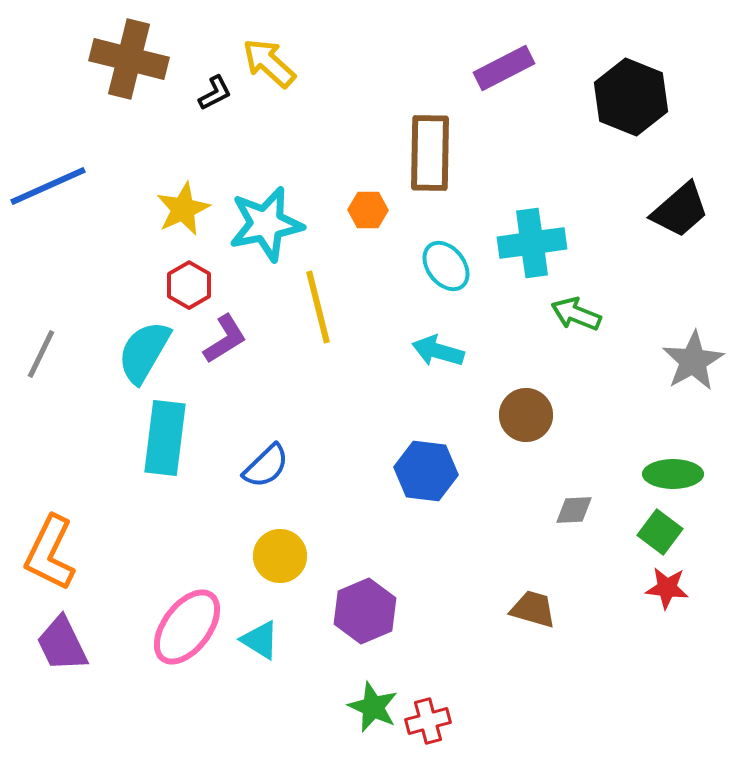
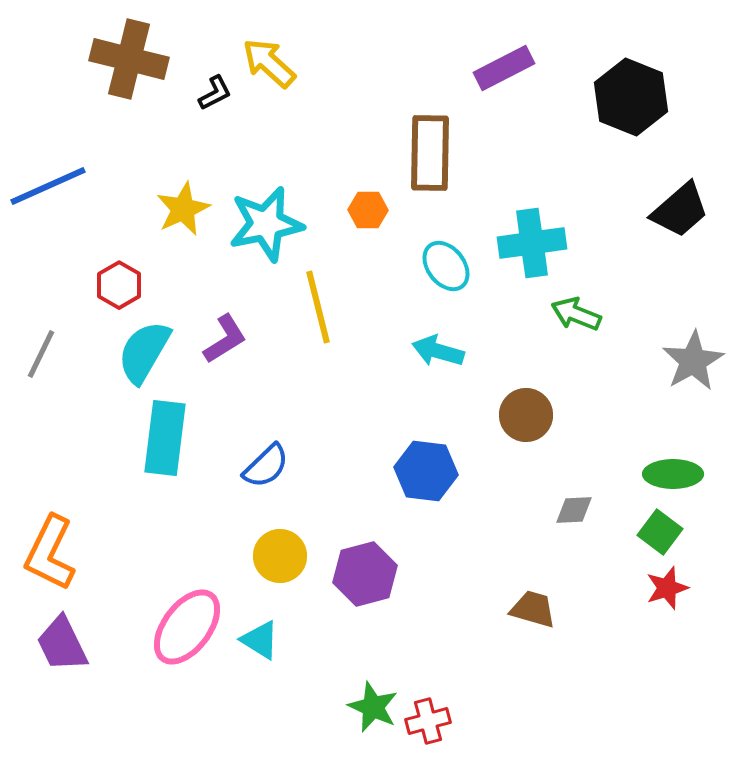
red hexagon: moved 70 px left
red star: rotated 24 degrees counterclockwise
purple hexagon: moved 37 px up; rotated 8 degrees clockwise
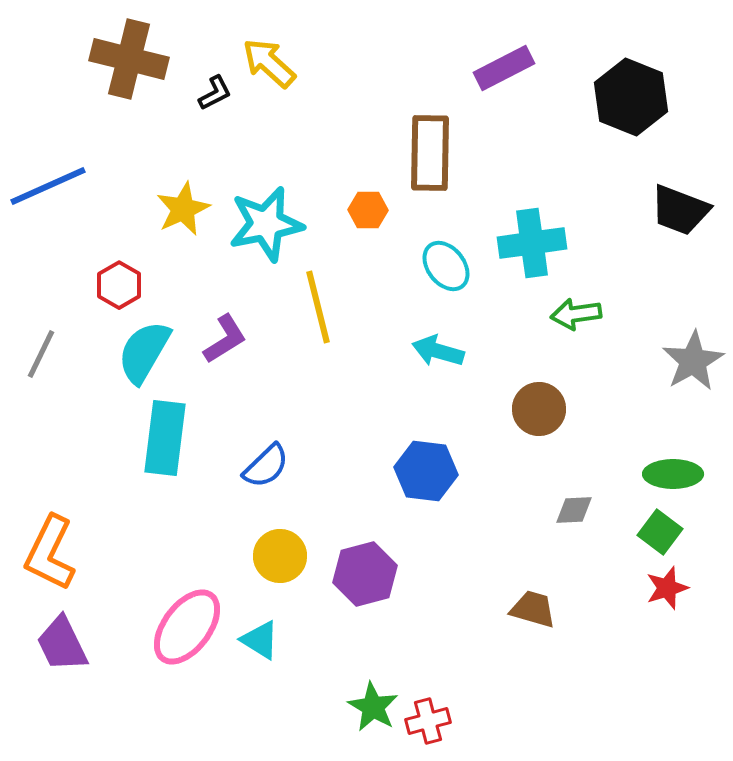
black trapezoid: rotated 62 degrees clockwise
green arrow: rotated 30 degrees counterclockwise
brown circle: moved 13 px right, 6 px up
green star: rotated 6 degrees clockwise
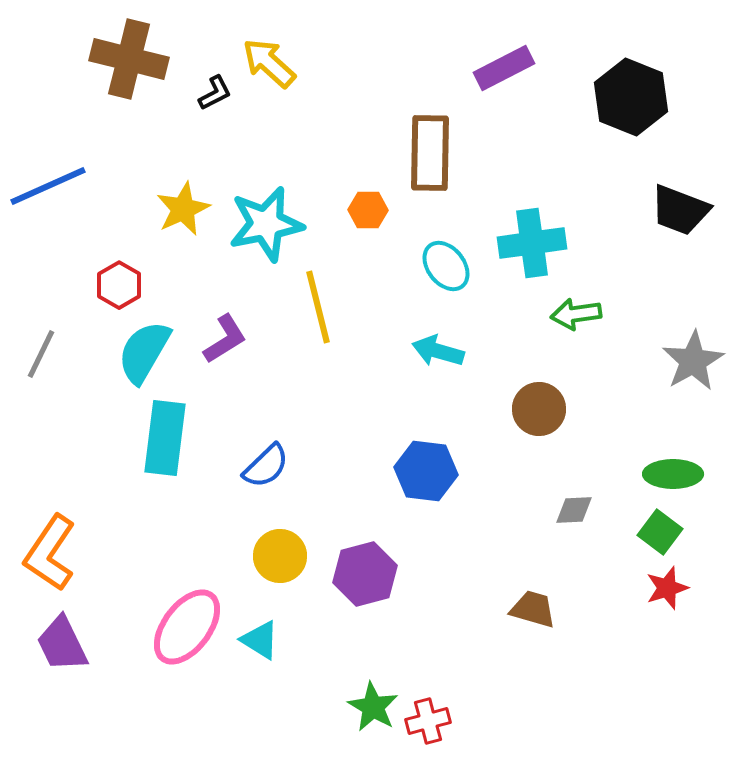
orange L-shape: rotated 8 degrees clockwise
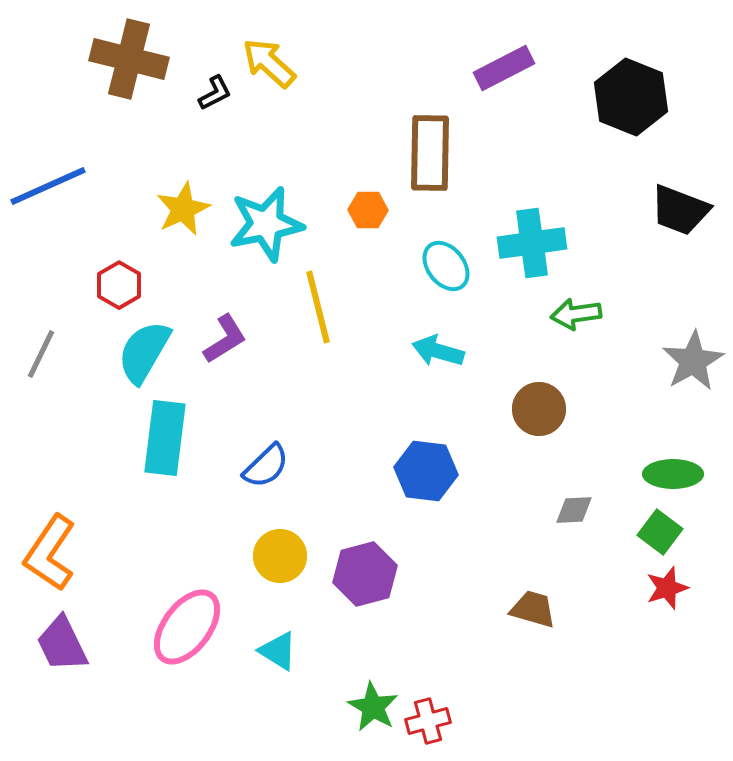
cyan triangle: moved 18 px right, 11 px down
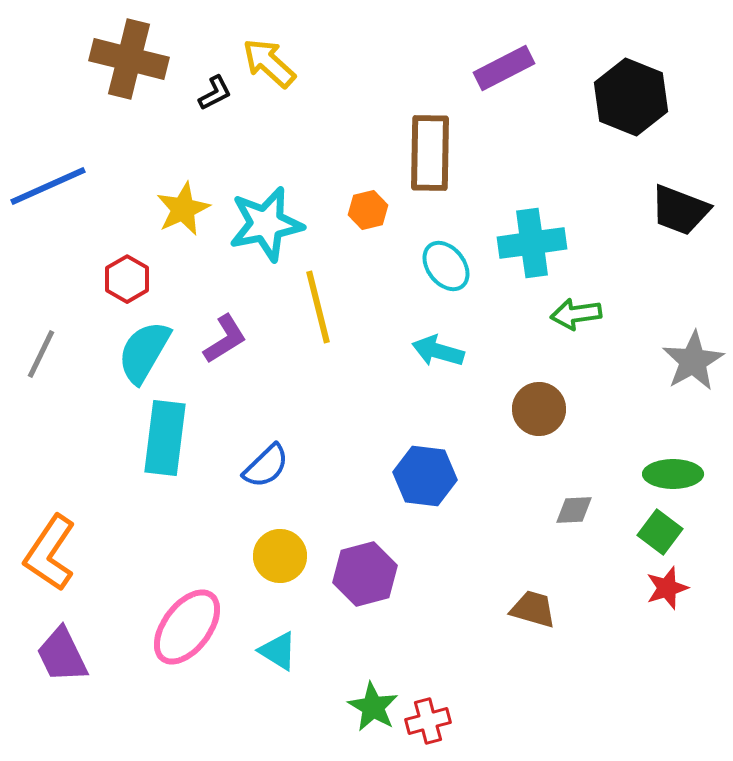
orange hexagon: rotated 15 degrees counterclockwise
red hexagon: moved 8 px right, 6 px up
blue hexagon: moved 1 px left, 5 px down
purple trapezoid: moved 11 px down
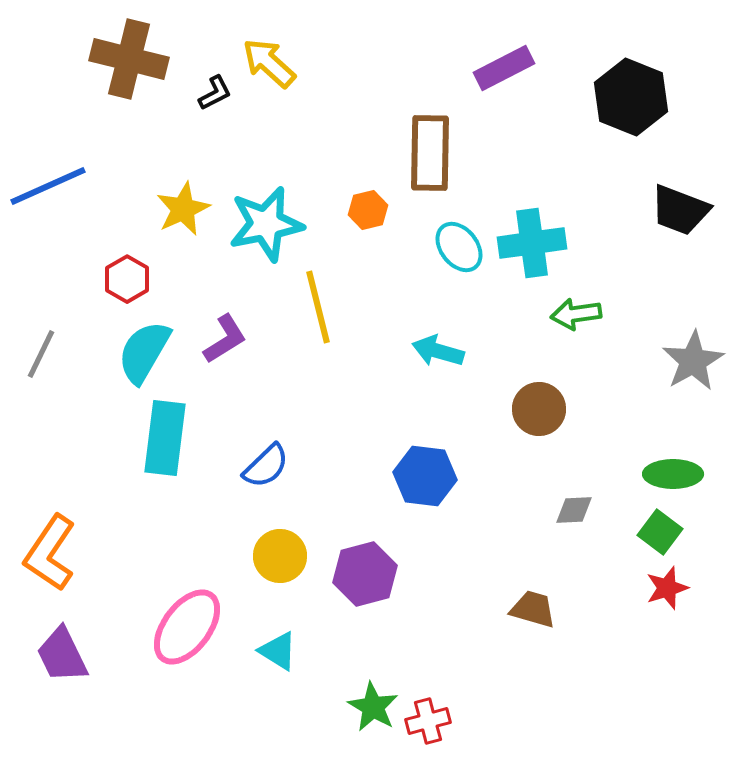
cyan ellipse: moved 13 px right, 19 px up
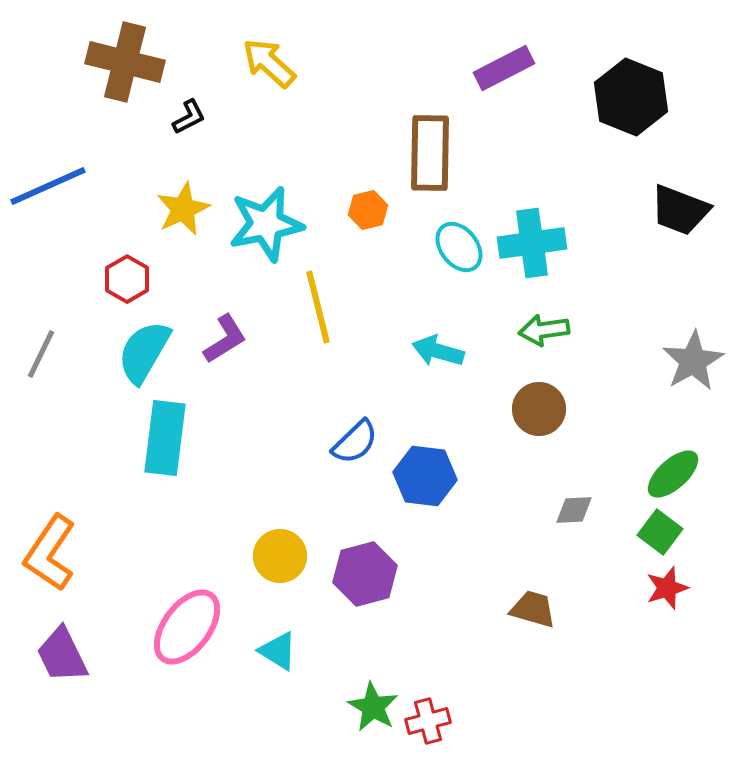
brown cross: moved 4 px left, 3 px down
black L-shape: moved 26 px left, 24 px down
green arrow: moved 32 px left, 16 px down
blue semicircle: moved 89 px right, 24 px up
green ellipse: rotated 42 degrees counterclockwise
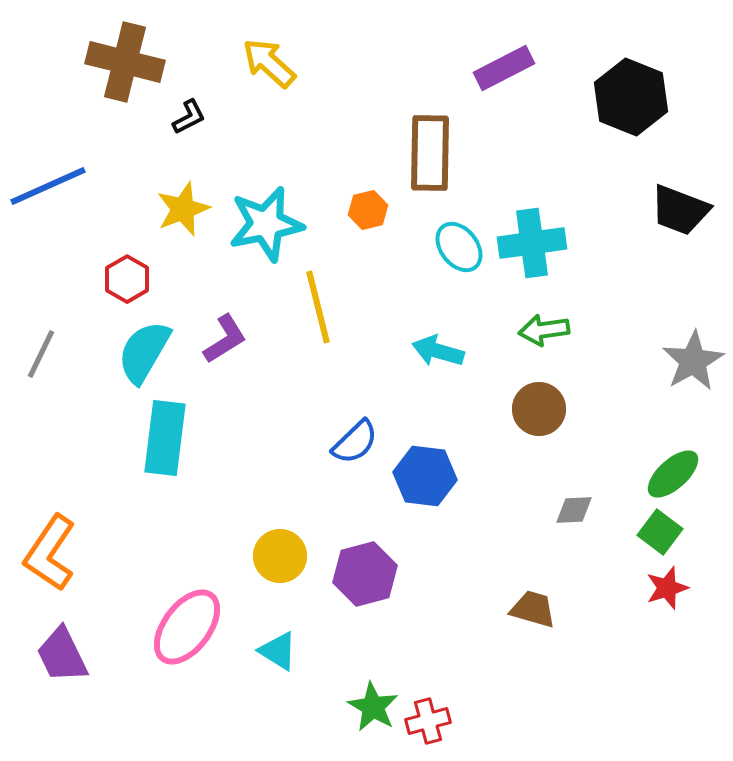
yellow star: rotated 4 degrees clockwise
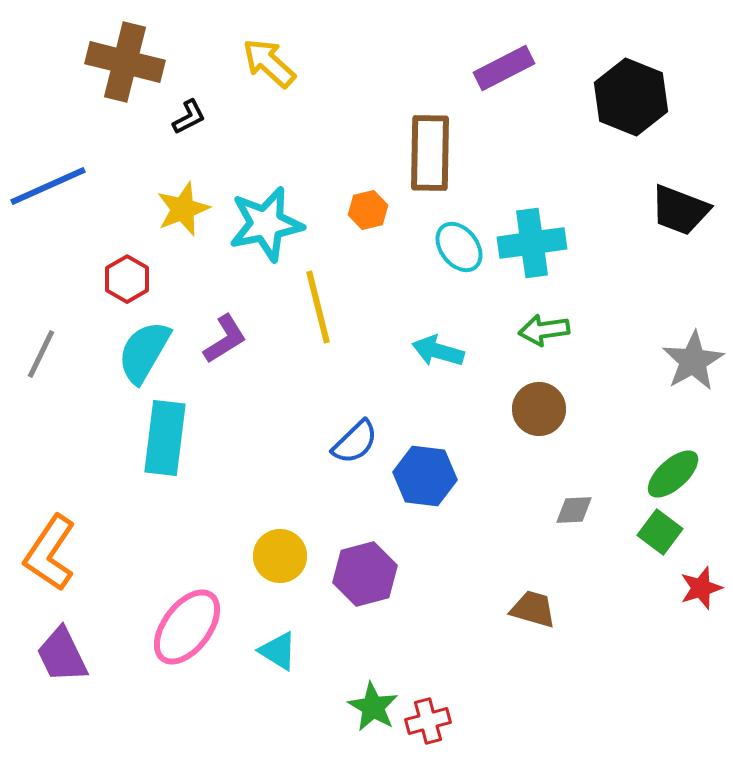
red star: moved 34 px right
